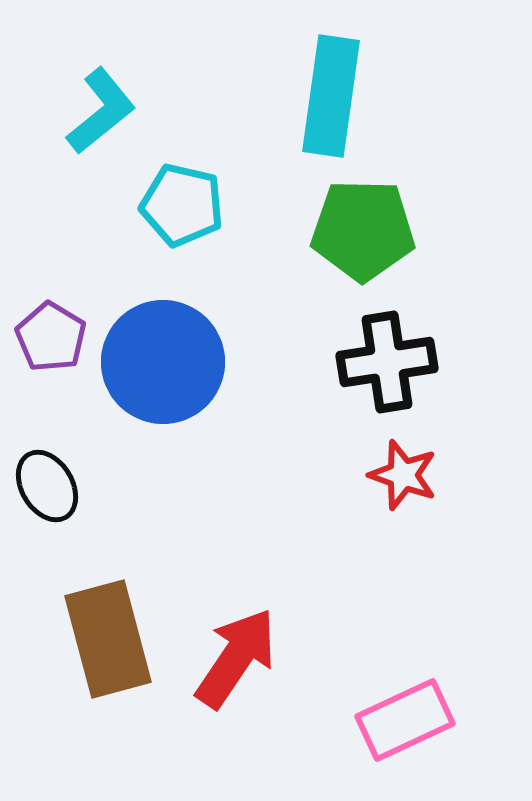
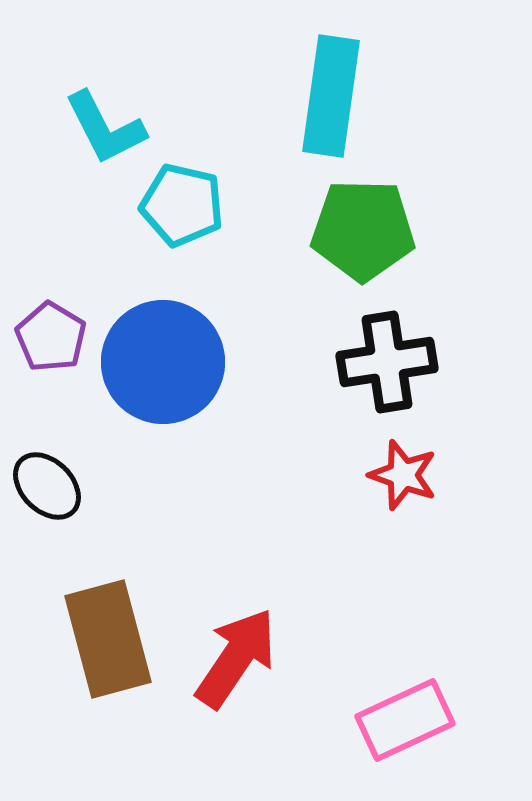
cyan L-shape: moved 4 px right, 17 px down; rotated 102 degrees clockwise
black ellipse: rotated 14 degrees counterclockwise
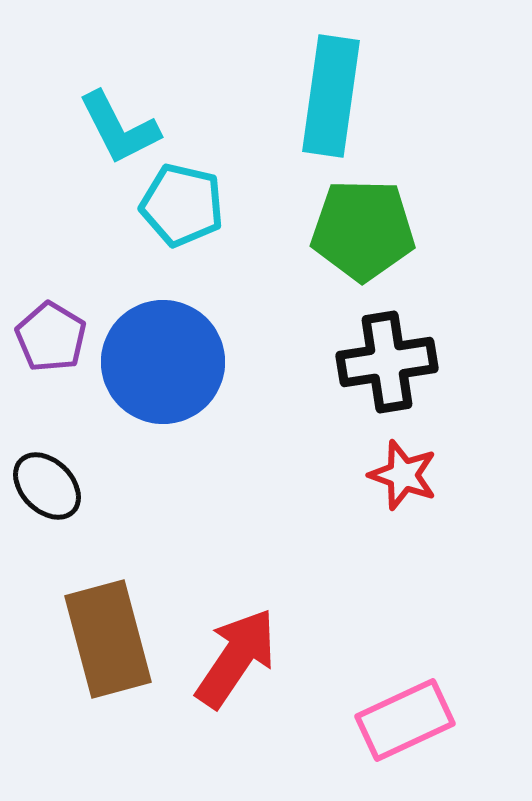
cyan L-shape: moved 14 px right
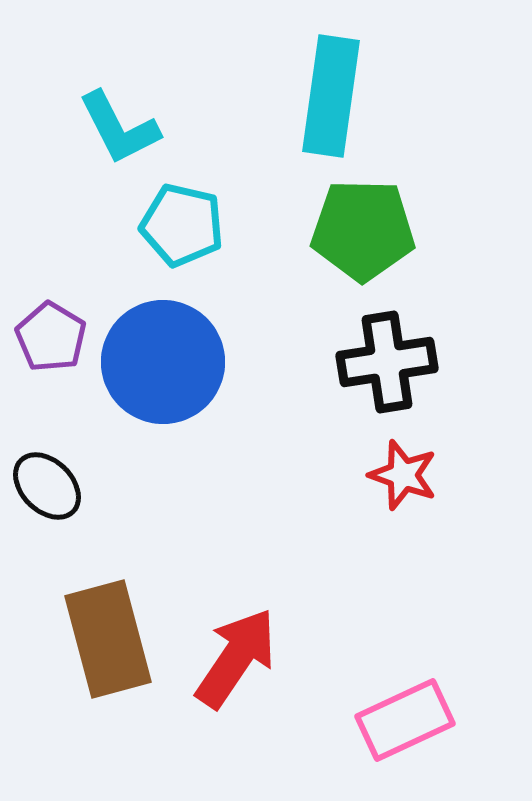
cyan pentagon: moved 20 px down
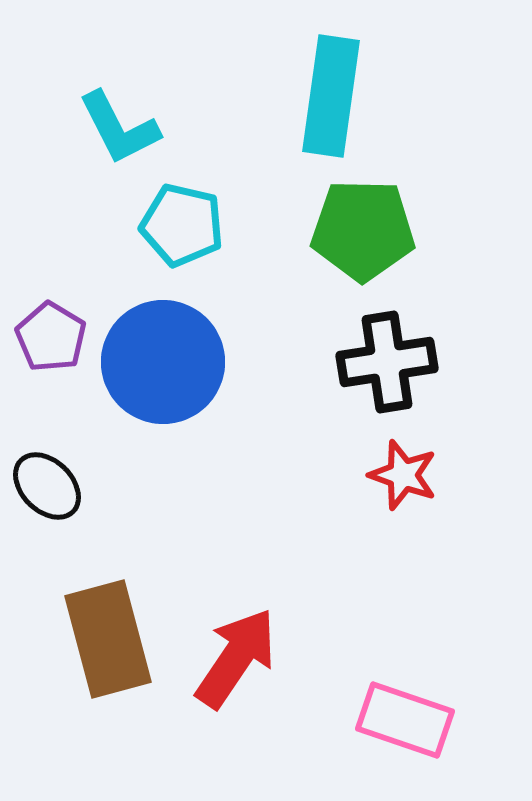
pink rectangle: rotated 44 degrees clockwise
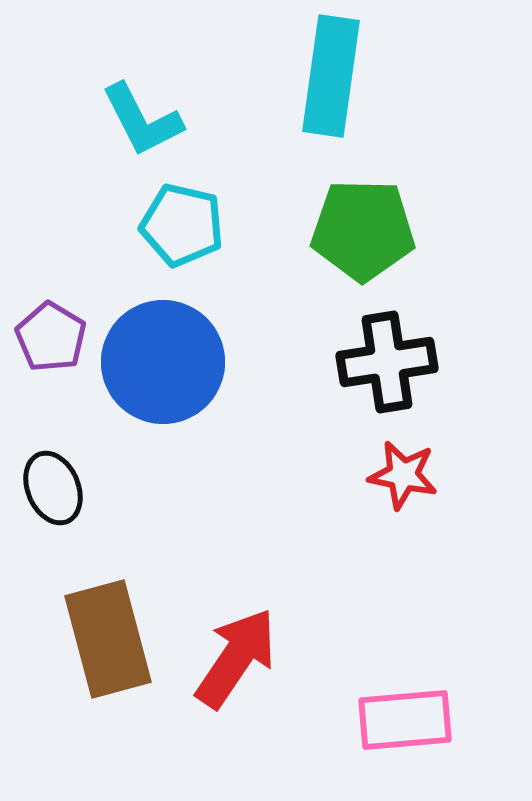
cyan rectangle: moved 20 px up
cyan L-shape: moved 23 px right, 8 px up
red star: rotated 8 degrees counterclockwise
black ellipse: moved 6 px right, 2 px down; rotated 22 degrees clockwise
pink rectangle: rotated 24 degrees counterclockwise
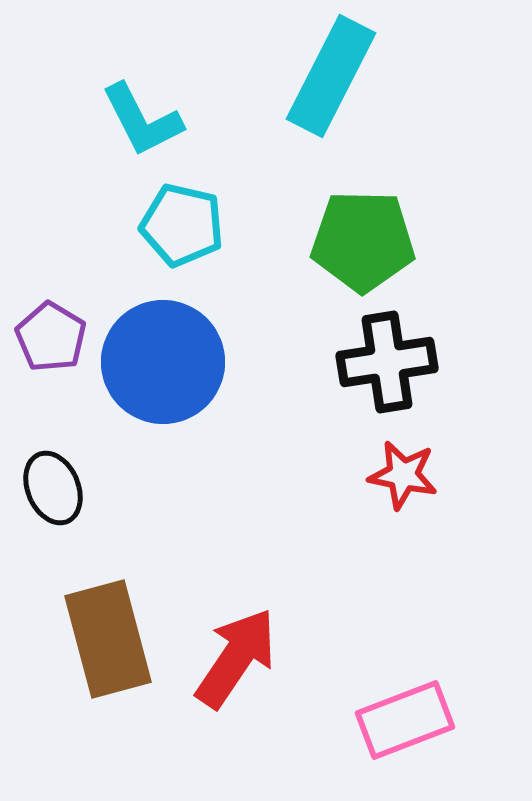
cyan rectangle: rotated 19 degrees clockwise
green pentagon: moved 11 px down
pink rectangle: rotated 16 degrees counterclockwise
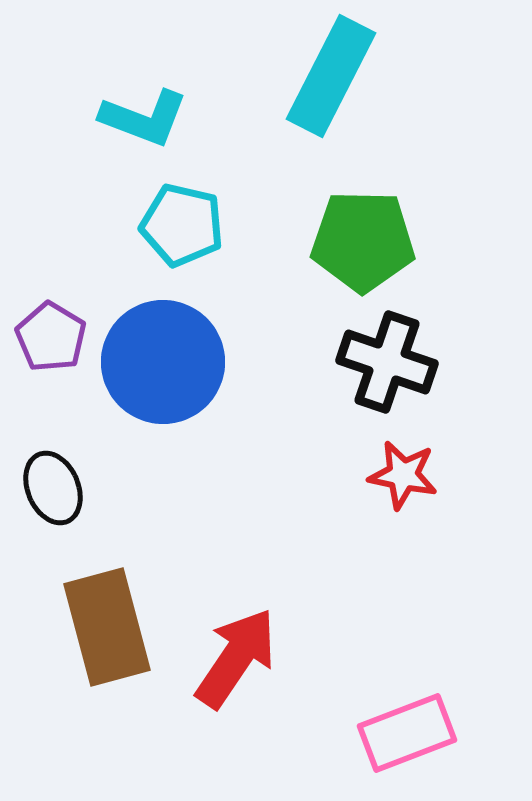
cyan L-shape: moved 2 px right, 2 px up; rotated 42 degrees counterclockwise
black cross: rotated 28 degrees clockwise
brown rectangle: moved 1 px left, 12 px up
pink rectangle: moved 2 px right, 13 px down
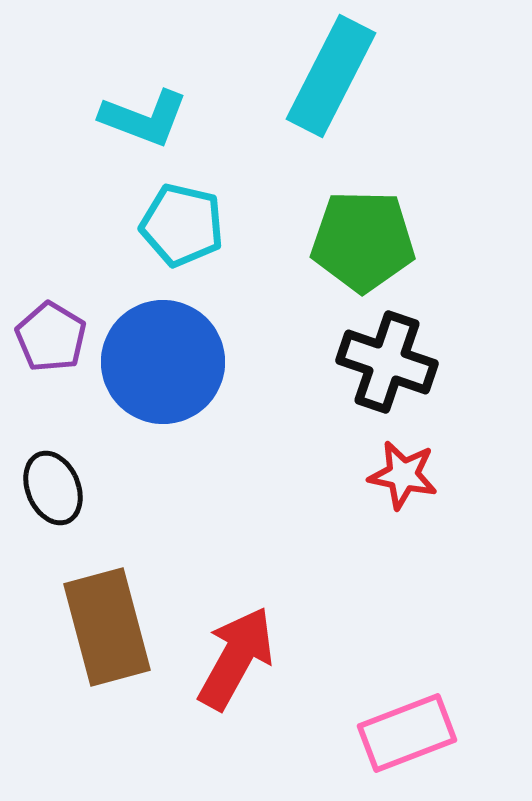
red arrow: rotated 5 degrees counterclockwise
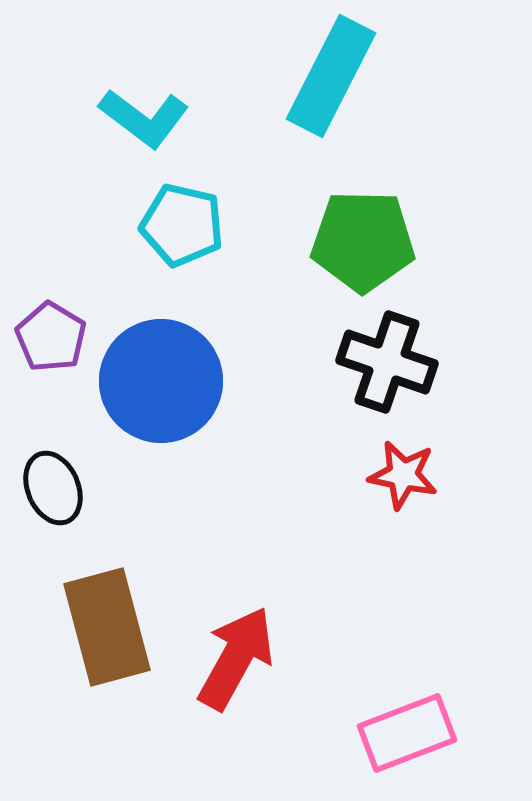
cyan L-shape: rotated 16 degrees clockwise
blue circle: moved 2 px left, 19 px down
